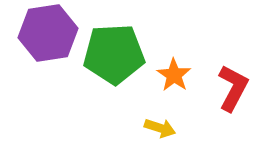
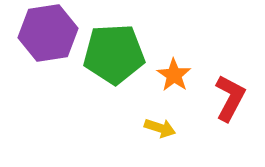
red L-shape: moved 3 px left, 10 px down
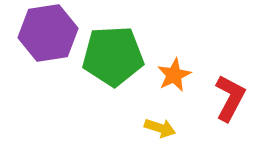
green pentagon: moved 1 px left, 2 px down
orange star: rotated 12 degrees clockwise
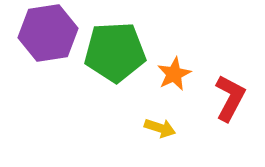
green pentagon: moved 2 px right, 4 px up
orange star: moved 1 px up
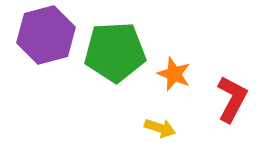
purple hexagon: moved 2 px left, 2 px down; rotated 6 degrees counterclockwise
orange star: rotated 24 degrees counterclockwise
red L-shape: moved 2 px right, 1 px down
